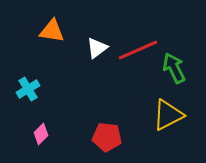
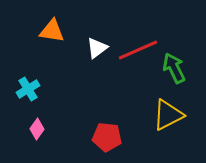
pink diamond: moved 4 px left, 5 px up; rotated 10 degrees counterclockwise
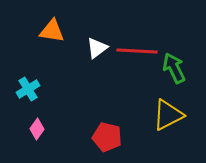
red line: moved 1 px left, 1 px down; rotated 27 degrees clockwise
red pentagon: rotated 8 degrees clockwise
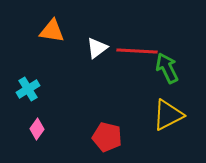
green arrow: moved 7 px left
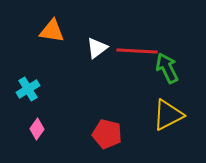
red pentagon: moved 3 px up
